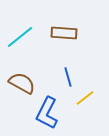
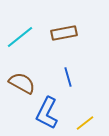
brown rectangle: rotated 15 degrees counterclockwise
yellow line: moved 25 px down
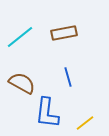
blue L-shape: rotated 20 degrees counterclockwise
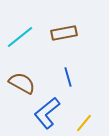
blue L-shape: rotated 44 degrees clockwise
yellow line: moved 1 px left; rotated 12 degrees counterclockwise
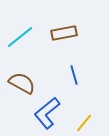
blue line: moved 6 px right, 2 px up
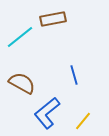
brown rectangle: moved 11 px left, 14 px up
yellow line: moved 1 px left, 2 px up
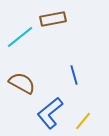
blue L-shape: moved 3 px right
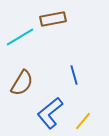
cyan line: rotated 8 degrees clockwise
brown semicircle: rotated 92 degrees clockwise
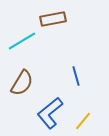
cyan line: moved 2 px right, 4 px down
blue line: moved 2 px right, 1 px down
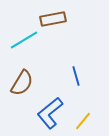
cyan line: moved 2 px right, 1 px up
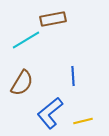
cyan line: moved 2 px right
blue line: moved 3 px left; rotated 12 degrees clockwise
yellow line: rotated 36 degrees clockwise
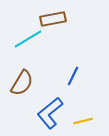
cyan line: moved 2 px right, 1 px up
blue line: rotated 30 degrees clockwise
